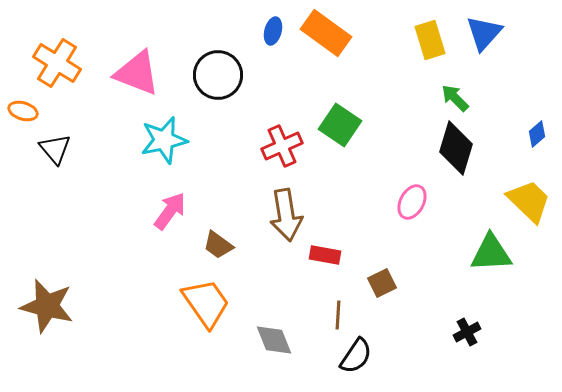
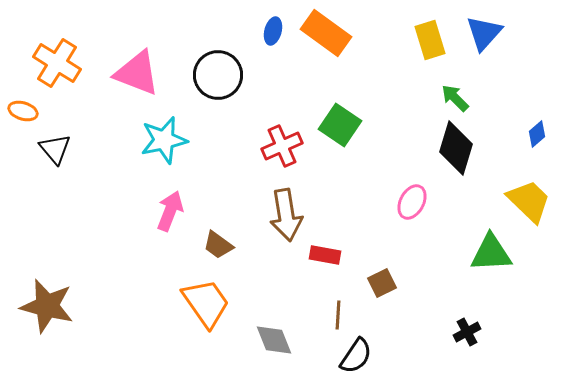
pink arrow: rotated 15 degrees counterclockwise
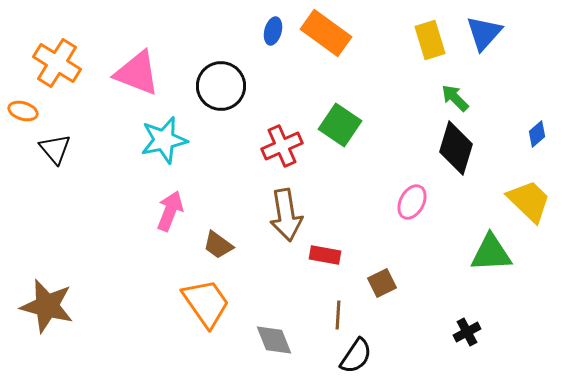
black circle: moved 3 px right, 11 px down
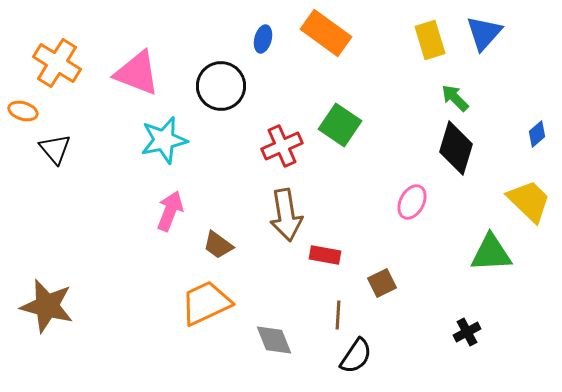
blue ellipse: moved 10 px left, 8 px down
orange trapezoid: rotated 80 degrees counterclockwise
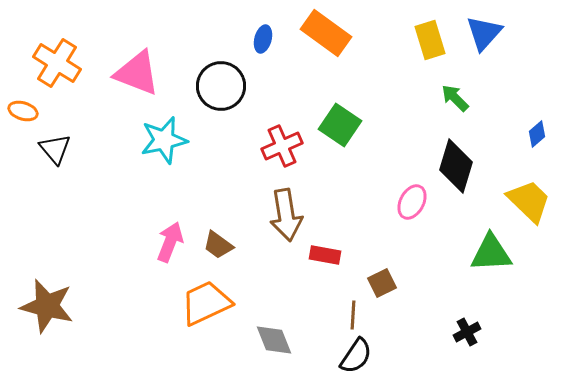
black diamond: moved 18 px down
pink arrow: moved 31 px down
brown line: moved 15 px right
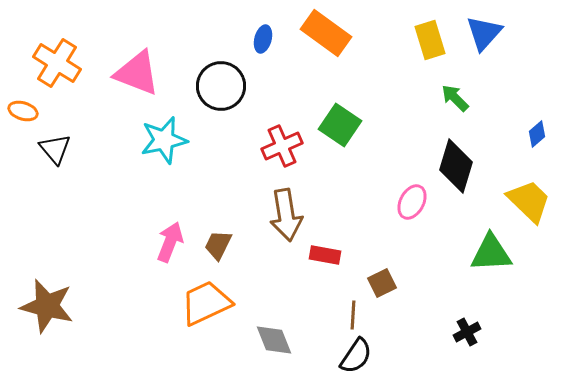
brown trapezoid: rotated 80 degrees clockwise
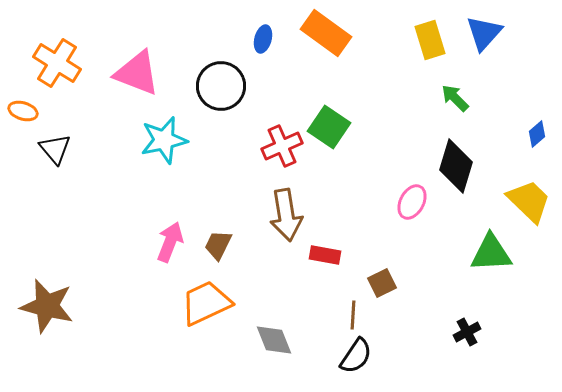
green square: moved 11 px left, 2 px down
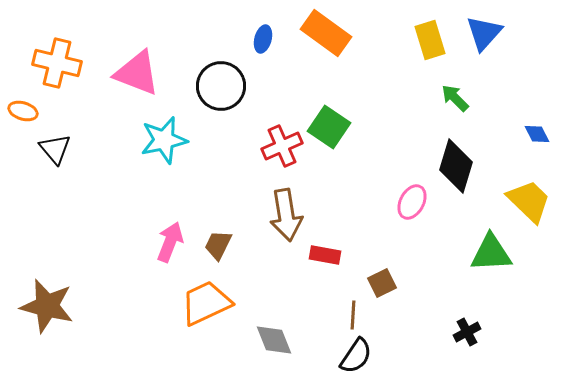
orange cross: rotated 18 degrees counterclockwise
blue diamond: rotated 76 degrees counterclockwise
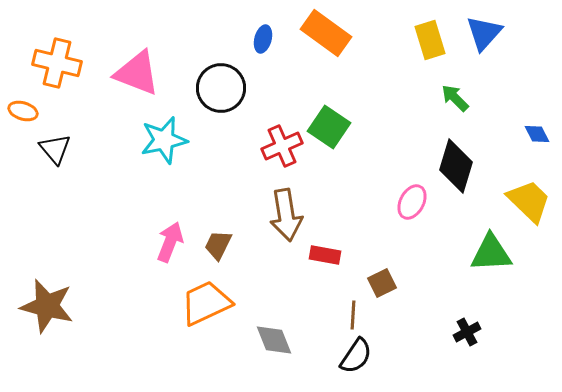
black circle: moved 2 px down
